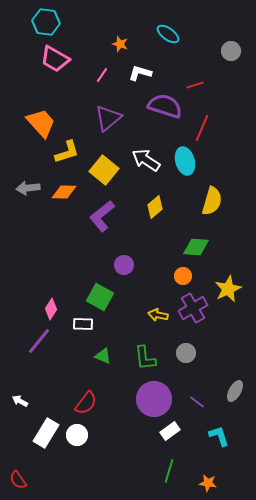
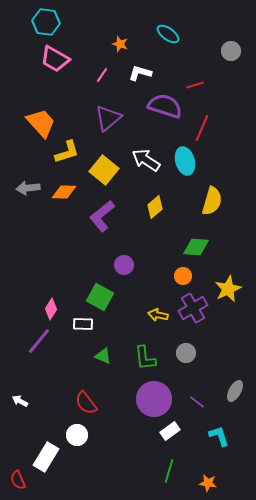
red semicircle at (86, 403): rotated 105 degrees clockwise
white rectangle at (46, 433): moved 24 px down
red semicircle at (18, 480): rotated 12 degrees clockwise
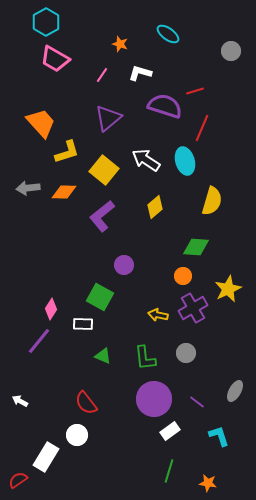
cyan hexagon at (46, 22): rotated 24 degrees clockwise
red line at (195, 85): moved 6 px down
red semicircle at (18, 480): rotated 78 degrees clockwise
